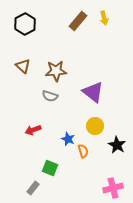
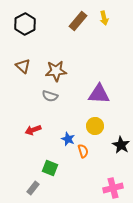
purple triangle: moved 6 px right, 2 px down; rotated 35 degrees counterclockwise
black star: moved 4 px right
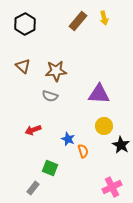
yellow circle: moved 9 px right
pink cross: moved 1 px left, 1 px up; rotated 12 degrees counterclockwise
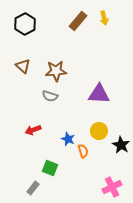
yellow circle: moved 5 px left, 5 px down
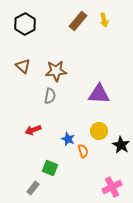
yellow arrow: moved 2 px down
gray semicircle: rotated 98 degrees counterclockwise
